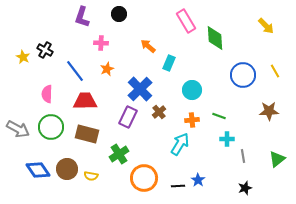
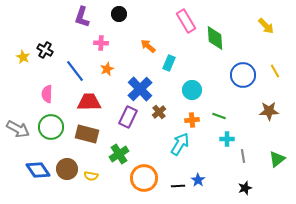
red trapezoid: moved 4 px right, 1 px down
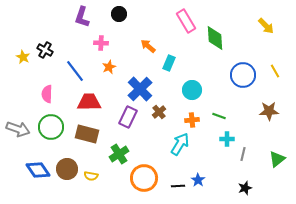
orange star: moved 2 px right, 2 px up
gray arrow: rotated 10 degrees counterclockwise
gray line: moved 2 px up; rotated 24 degrees clockwise
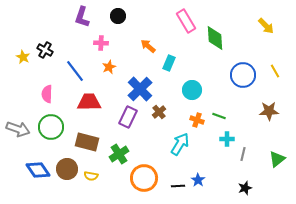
black circle: moved 1 px left, 2 px down
orange cross: moved 5 px right; rotated 24 degrees clockwise
brown rectangle: moved 8 px down
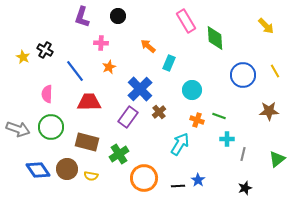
purple rectangle: rotated 10 degrees clockwise
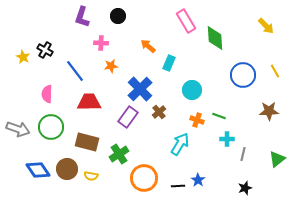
orange star: moved 2 px right, 1 px up; rotated 16 degrees clockwise
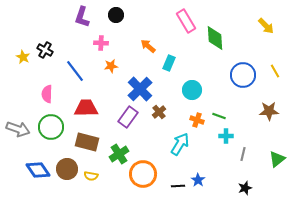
black circle: moved 2 px left, 1 px up
red trapezoid: moved 3 px left, 6 px down
cyan cross: moved 1 px left, 3 px up
orange circle: moved 1 px left, 4 px up
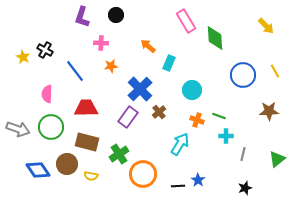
brown circle: moved 5 px up
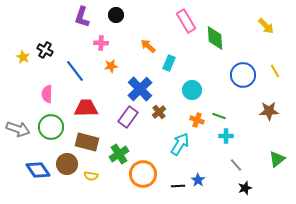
gray line: moved 7 px left, 11 px down; rotated 56 degrees counterclockwise
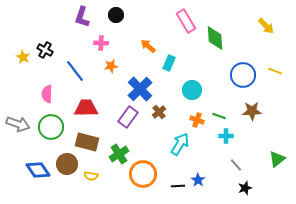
yellow line: rotated 40 degrees counterclockwise
brown star: moved 17 px left
gray arrow: moved 5 px up
